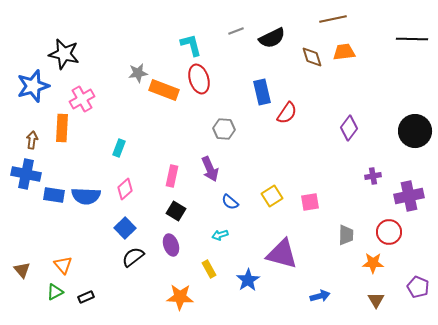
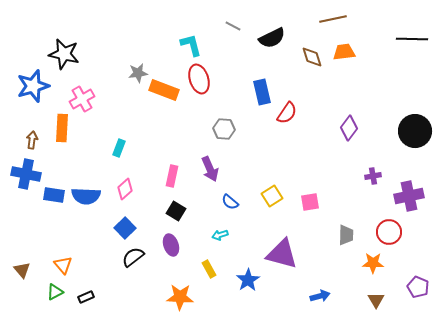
gray line at (236, 31): moved 3 px left, 5 px up; rotated 49 degrees clockwise
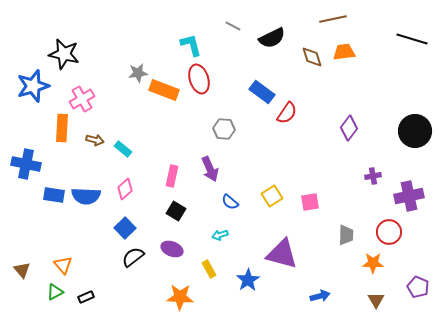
black line at (412, 39): rotated 16 degrees clockwise
blue rectangle at (262, 92): rotated 40 degrees counterclockwise
brown arrow at (32, 140): moved 63 px right; rotated 96 degrees clockwise
cyan rectangle at (119, 148): moved 4 px right, 1 px down; rotated 72 degrees counterclockwise
blue cross at (26, 174): moved 10 px up
purple ellipse at (171, 245): moved 1 px right, 4 px down; rotated 50 degrees counterclockwise
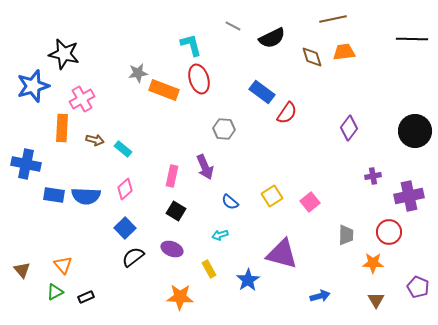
black line at (412, 39): rotated 16 degrees counterclockwise
purple arrow at (210, 169): moved 5 px left, 2 px up
pink square at (310, 202): rotated 30 degrees counterclockwise
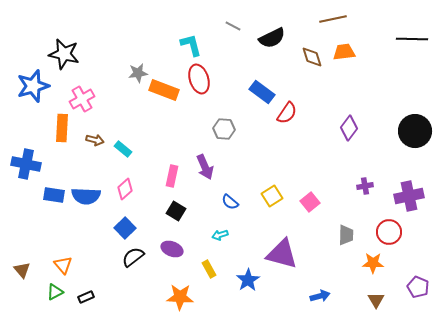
purple cross at (373, 176): moved 8 px left, 10 px down
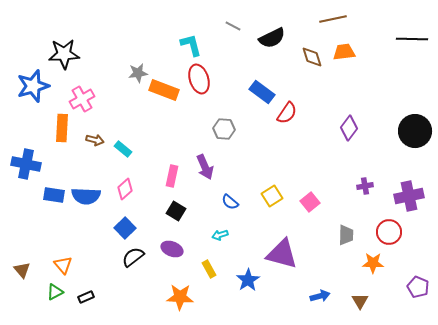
black star at (64, 54): rotated 16 degrees counterclockwise
brown triangle at (376, 300): moved 16 px left, 1 px down
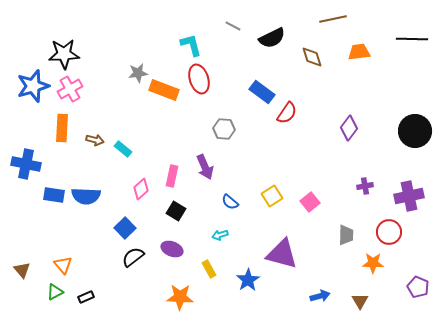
orange trapezoid at (344, 52): moved 15 px right
pink cross at (82, 99): moved 12 px left, 10 px up
pink diamond at (125, 189): moved 16 px right
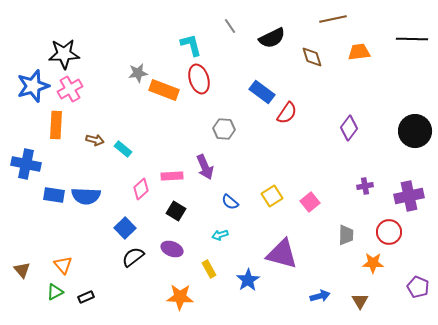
gray line at (233, 26): moved 3 px left; rotated 28 degrees clockwise
orange rectangle at (62, 128): moved 6 px left, 3 px up
pink rectangle at (172, 176): rotated 75 degrees clockwise
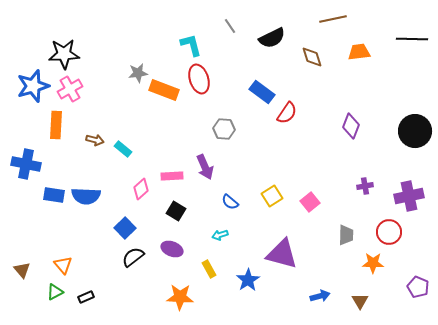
purple diamond at (349, 128): moved 2 px right, 2 px up; rotated 15 degrees counterclockwise
